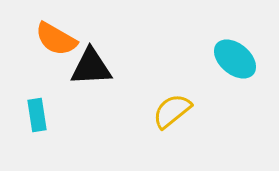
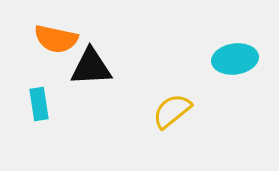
orange semicircle: rotated 18 degrees counterclockwise
cyan ellipse: rotated 48 degrees counterclockwise
cyan rectangle: moved 2 px right, 11 px up
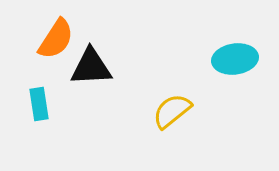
orange semicircle: rotated 69 degrees counterclockwise
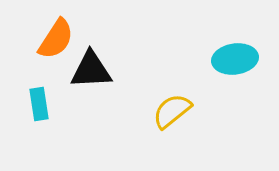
black triangle: moved 3 px down
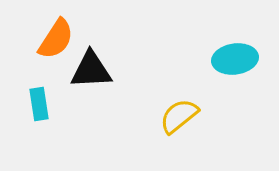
yellow semicircle: moved 7 px right, 5 px down
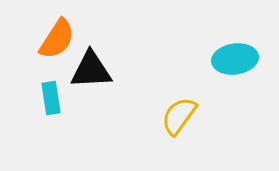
orange semicircle: moved 1 px right
cyan rectangle: moved 12 px right, 6 px up
yellow semicircle: rotated 15 degrees counterclockwise
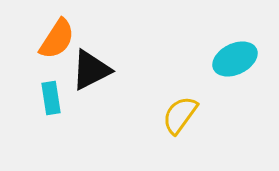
cyan ellipse: rotated 18 degrees counterclockwise
black triangle: rotated 24 degrees counterclockwise
yellow semicircle: moved 1 px right, 1 px up
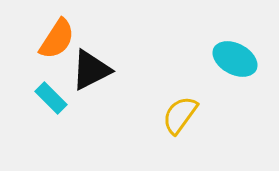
cyan ellipse: rotated 54 degrees clockwise
cyan rectangle: rotated 36 degrees counterclockwise
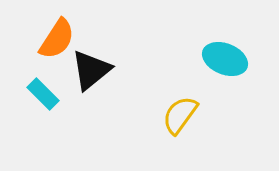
cyan ellipse: moved 10 px left; rotated 6 degrees counterclockwise
black triangle: rotated 12 degrees counterclockwise
cyan rectangle: moved 8 px left, 4 px up
